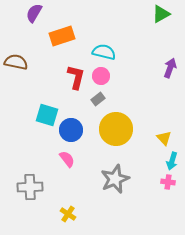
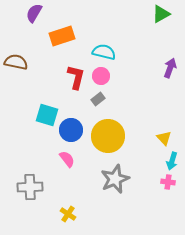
yellow circle: moved 8 px left, 7 px down
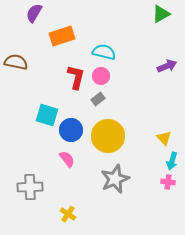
purple arrow: moved 3 px left, 2 px up; rotated 48 degrees clockwise
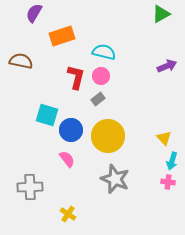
brown semicircle: moved 5 px right, 1 px up
gray star: rotated 28 degrees counterclockwise
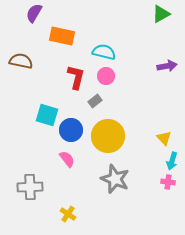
orange rectangle: rotated 30 degrees clockwise
purple arrow: rotated 12 degrees clockwise
pink circle: moved 5 px right
gray rectangle: moved 3 px left, 2 px down
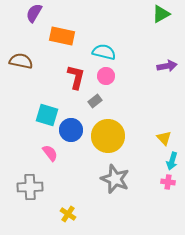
pink semicircle: moved 17 px left, 6 px up
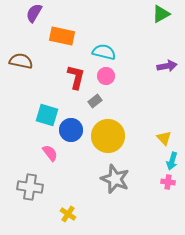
gray cross: rotated 10 degrees clockwise
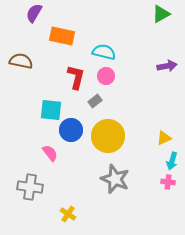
cyan square: moved 4 px right, 5 px up; rotated 10 degrees counterclockwise
yellow triangle: rotated 49 degrees clockwise
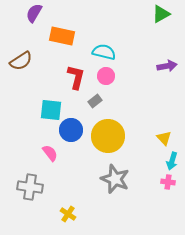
brown semicircle: rotated 135 degrees clockwise
yellow triangle: rotated 49 degrees counterclockwise
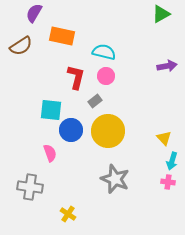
brown semicircle: moved 15 px up
yellow circle: moved 5 px up
pink semicircle: rotated 18 degrees clockwise
